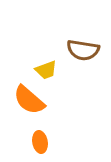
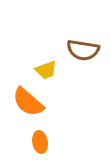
orange semicircle: moved 1 px left, 2 px down
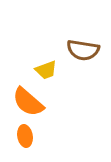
orange ellipse: moved 15 px left, 6 px up
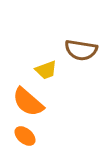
brown semicircle: moved 2 px left
orange ellipse: rotated 40 degrees counterclockwise
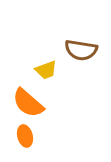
orange semicircle: moved 1 px down
orange ellipse: rotated 35 degrees clockwise
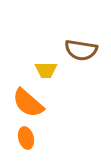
yellow trapezoid: rotated 20 degrees clockwise
orange ellipse: moved 1 px right, 2 px down
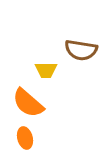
orange ellipse: moved 1 px left
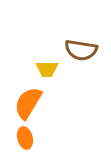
yellow trapezoid: moved 1 px right, 1 px up
orange semicircle: rotated 80 degrees clockwise
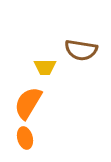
yellow trapezoid: moved 2 px left, 2 px up
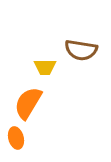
orange ellipse: moved 9 px left
